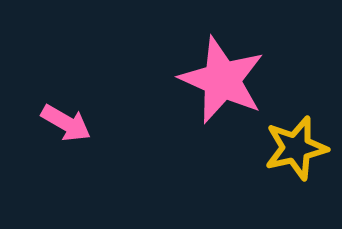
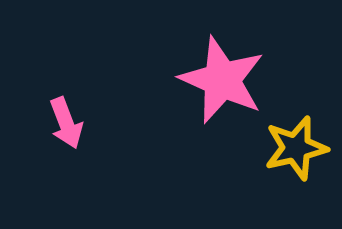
pink arrow: rotated 39 degrees clockwise
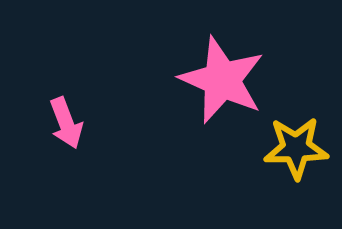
yellow star: rotated 12 degrees clockwise
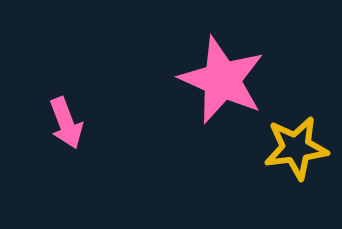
yellow star: rotated 6 degrees counterclockwise
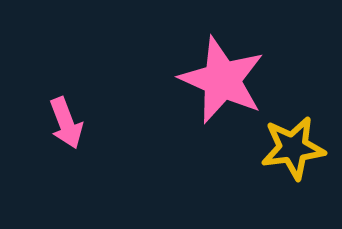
yellow star: moved 3 px left
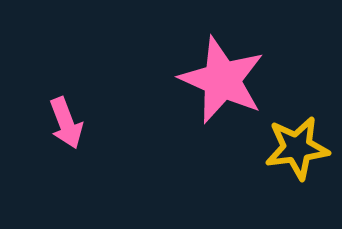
yellow star: moved 4 px right
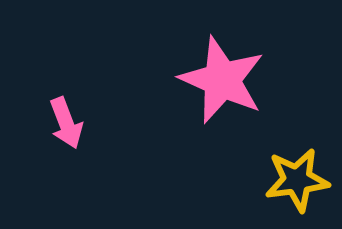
yellow star: moved 32 px down
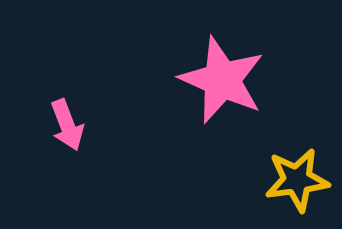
pink arrow: moved 1 px right, 2 px down
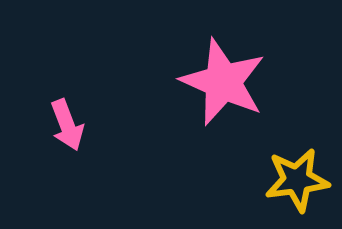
pink star: moved 1 px right, 2 px down
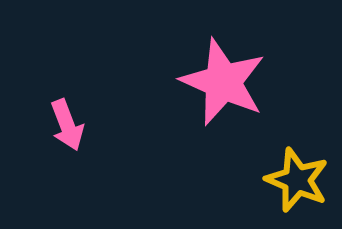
yellow star: rotated 30 degrees clockwise
